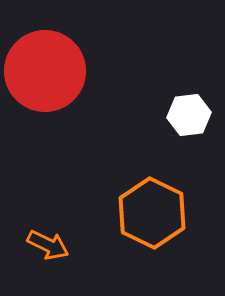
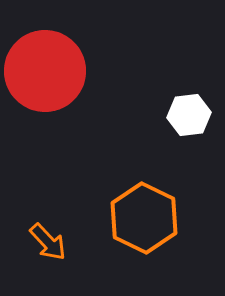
orange hexagon: moved 8 px left, 5 px down
orange arrow: moved 3 px up; rotated 21 degrees clockwise
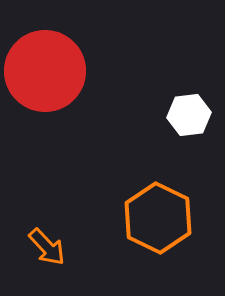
orange hexagon: moved 14 px right
orange arrow: moved 1 px left, 5 px down
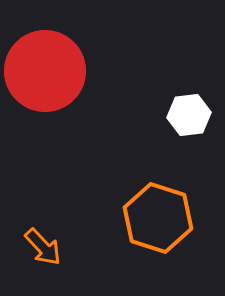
orange hexagon: rotated 8 degrees counterclockwise
orange arrow: moved 4 px left
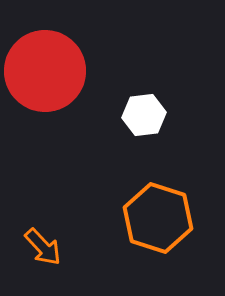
white hexagon: moved 45 px left
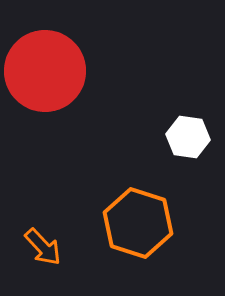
white hexagon: moved 44 px right, 22 px down; rotated 15 degrees clockwise
orange hexagon: moved 20 px left, 5 px down
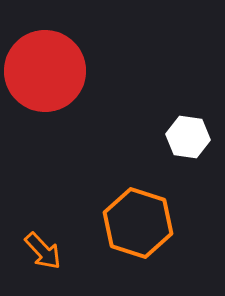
orange arrow: moved 4 px down
